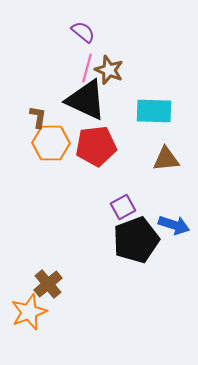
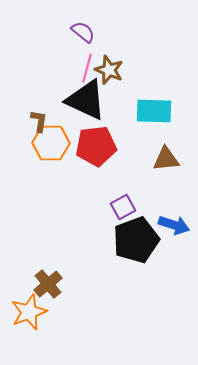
brown L-shape: moved 1 px right, 4 px down
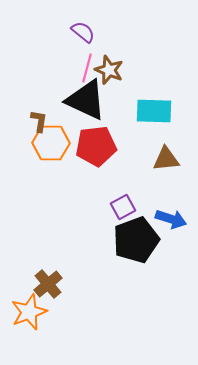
blue arrow: moved 3 px left, 6 px up
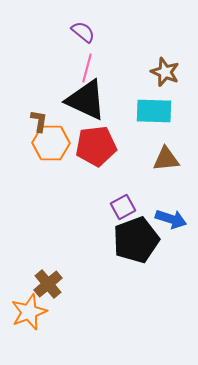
brown star: moved 56 px right, 2 px down
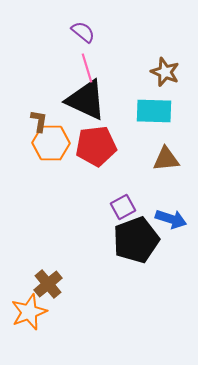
pink line: rotated 32 degrees counterclockwise
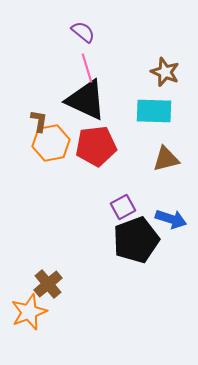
orange hexagon: rotated 12 degrees counterclockwise
brown triangle: rotated 8 degrees counterclockwise
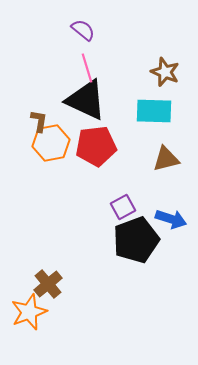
purple semicircle: moved 2 px up
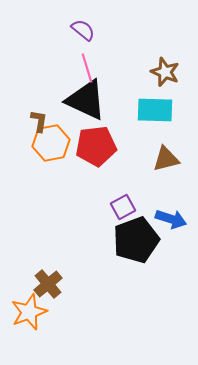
cyan rectangle: moved 1 px right, 1 px up
